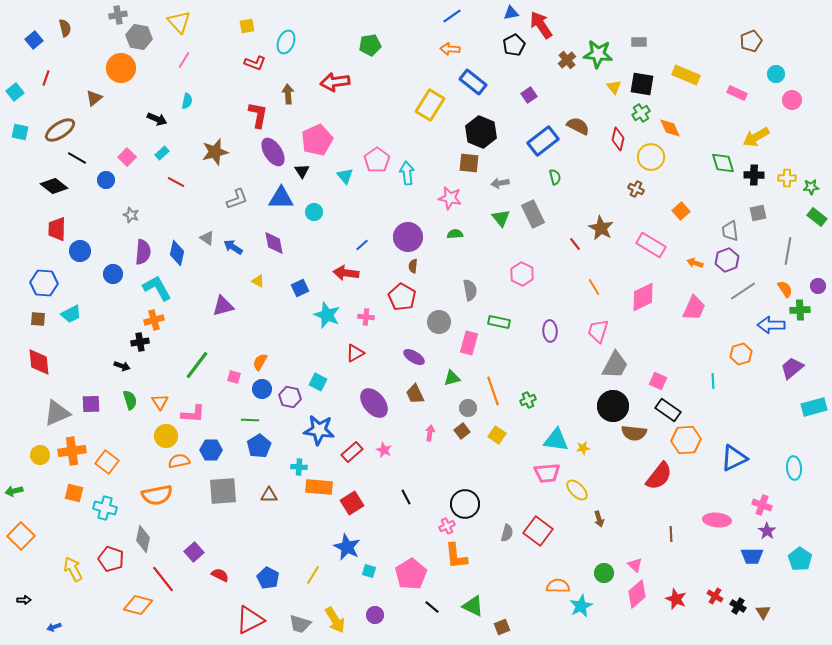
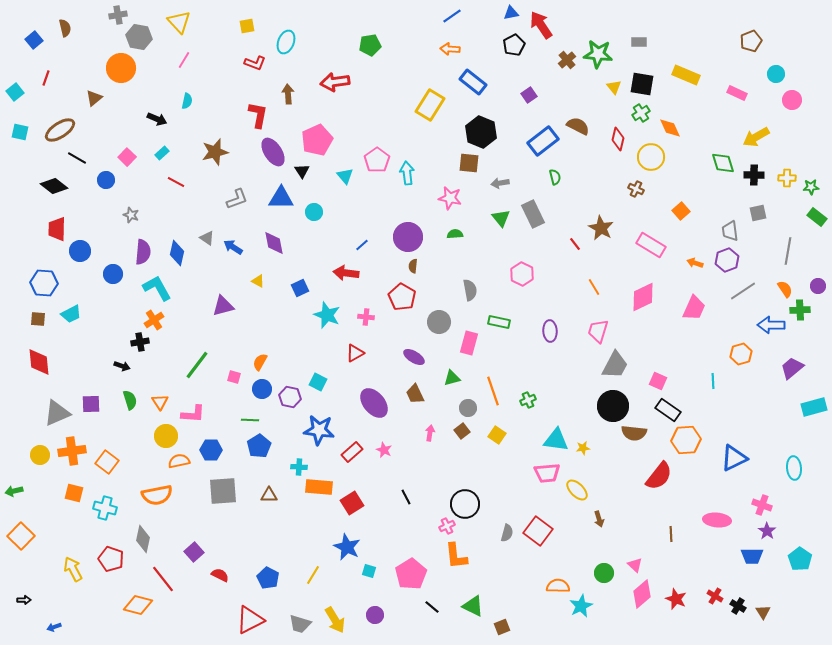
orange cross at (154, 320): rotated 18 degrees counterclockwise
pink diamond at (637, 594): moved 5 px right
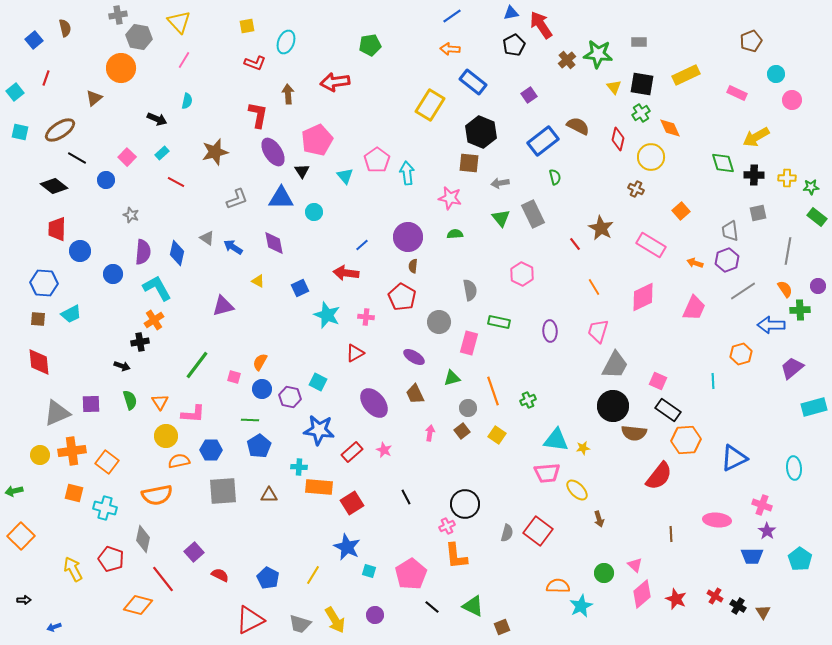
yellow rectangle at (686, 75): rotated 48 degrees counterclockwise
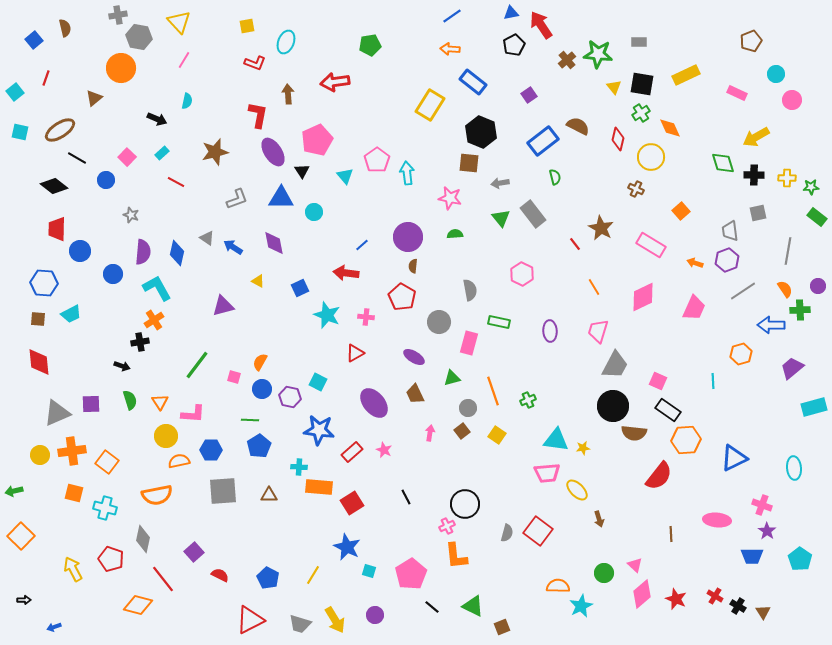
gray rectangle at (533, 214): rotated 12 degrees counterclockwise
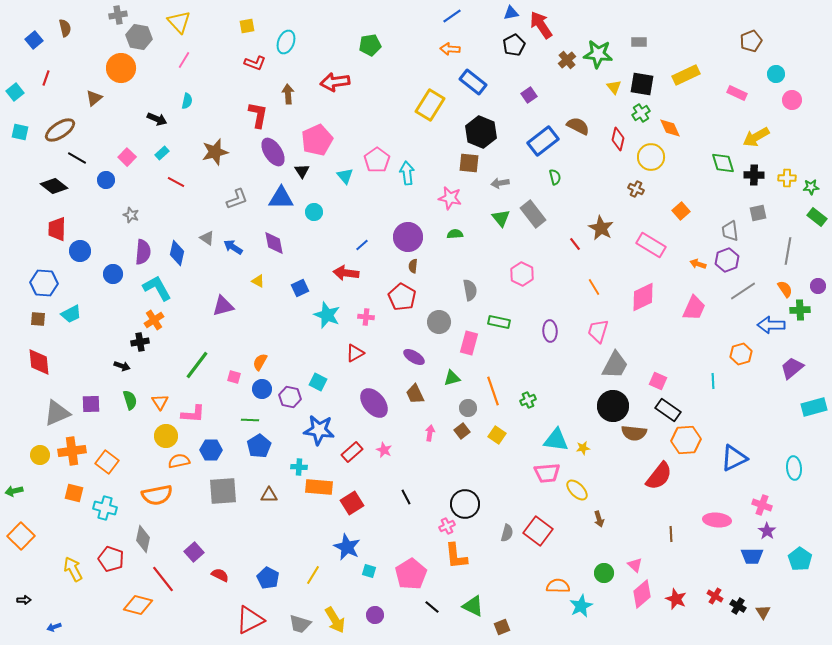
orange arrow at (695, 263): moved 3 px right, 1 px down
